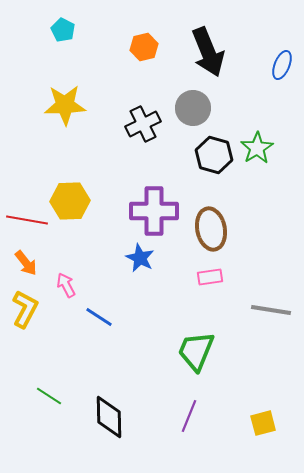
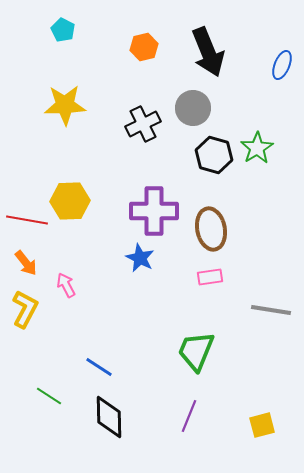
blue line: moved 50 px down
yellow square: moved 1 px left, 2 px down
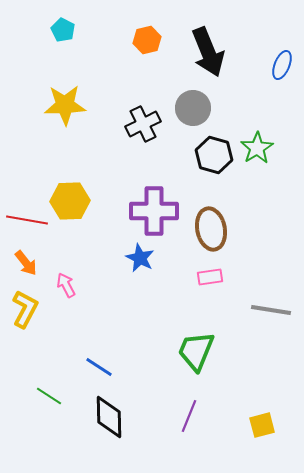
orange hexagon: moved 3 px right, 7 px up
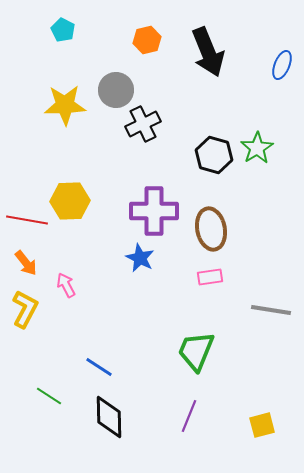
gray circle: moved 77 px left, 18 px up
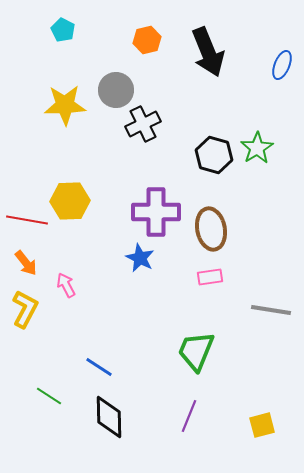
purple cross: moved 2 px right, 1 px down
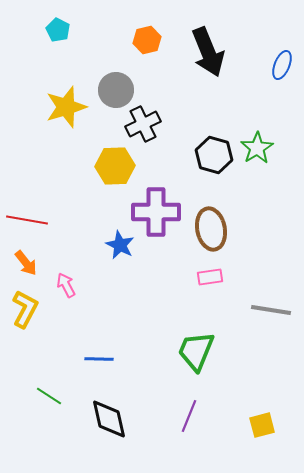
cyan pentagon: moved 5 px left
yellow star: moved 1 px right, 2 px down; rotated 15 degrees counterclockwise
yellow hexagon: moved 45 px right, 35 px up
blue star: moved 20 px left, 13 px up
blue line: moved 8 px up; rotated 32 degrees counterclockwise
black diamond: moved 2 px down; rotated 12 degrees counterclockwise
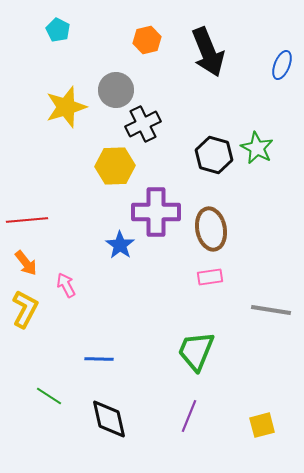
green star: rotated 12 degrees counterclockwise
red line: rotated 15 degrees counterclockwise
blue star: rotated 8 degrees clockwise
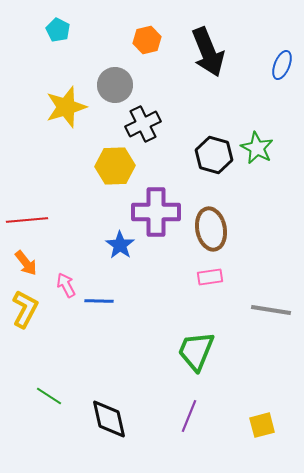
gray circle: moved 1 px left, 5 px up
blue line: moved 58 px up
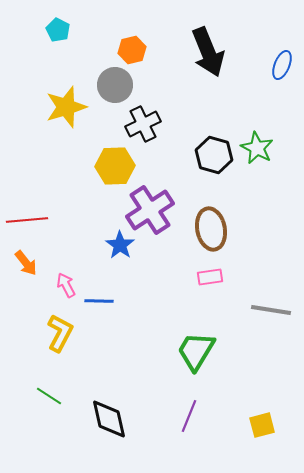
orange hexagon: moved 15 px left, 10 px down
purple cross: moved 6 px left, 2 px up; rotated 33 degrees counterclockwise
yellow L-shape: moved 35 px right, 24 px down
green trapezoid: rotated 9 degrees clockwise
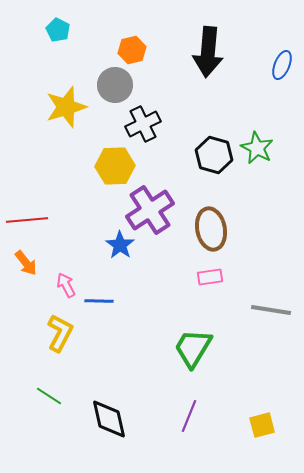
black arrow: rotated 27 degrees clockwise
green trapezoid: moved 3 px left, 3 px up
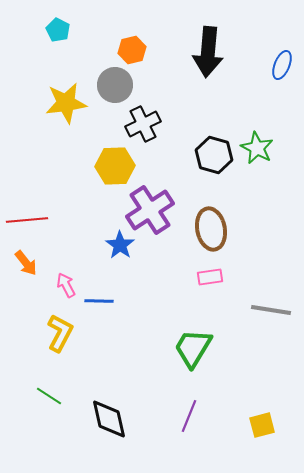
yellow star: moved 4 px up; rotated 9 degrees clockwise
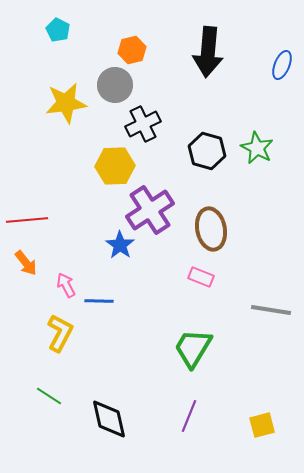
black hexagon: moved 7 px left, 4 px up
pink rectangle: moved 9 px left; rotated 30 degrees clockwise
